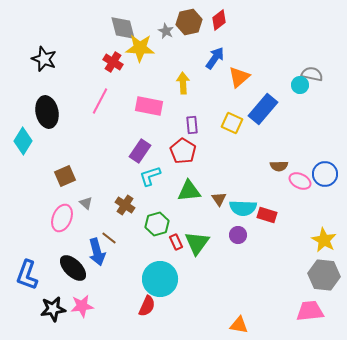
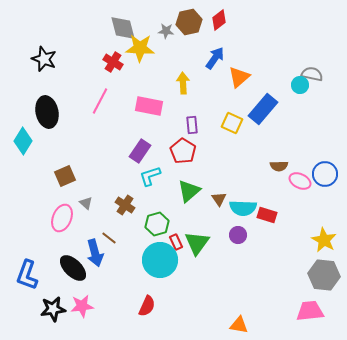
gray star at (166, 31): rotated 21 degrees counterclockwise
green triangle at (189, 191): rotated 35 degrees counterclockwise
blue arrow at (97, 252): moved 2 px left, 1 px down
cyan circle at (160, 279): moved 19 px up
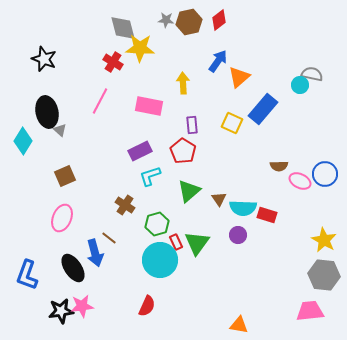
gray star at (166, 31): moved 11 px up
blue arrow at (215, 58): moved 3 px right, 3 px down
purple rectangle at (140, 151): rotated 30 degrees clockwise
gray triangle at (86, 203): moved 26 px left, 73 px up
black ellipse at (73, 268): rotated 12 degrees clockwise
black star at (53, 309): moved 8 px right, 2 px down
